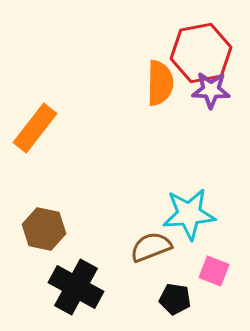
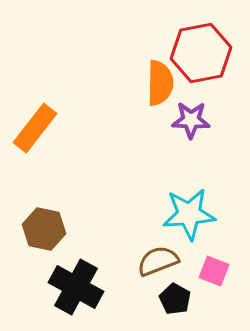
purple star: moved 20 px left, 30 px down
brown semicircle: moved 7 px right, 14 px down
black pentagon: rotated 20 degrees clockwise
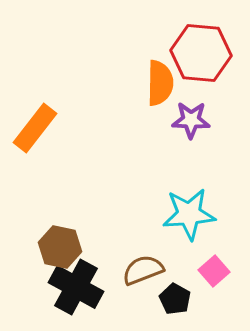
red hexagon: rotated 16 degrees clockwise
brown hexagon: moved 16 px right, 18 px down
brown semicircle: moved 15 px left, 9 px down
pink square: rotated 28 degrees clockwise
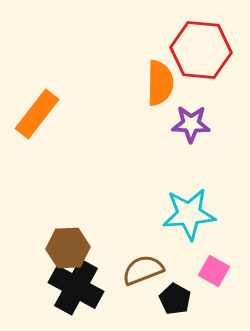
red hexagon: moved 3 px up
purple star: moved 4 px down
orange rectangle: moved 2 px right, 14 px up
brown hexagon: moved 8 px right, 1 px down; rotated 15 degrees counterclockwise
pink square: rotated 20 degrees counterclockwise
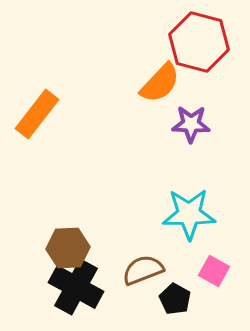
red hexagon: moved 2 px left, 8 px up; rotated 10 degrees clockwise
orange semicircle: rotated 42 degrees clockwise
cyan star: rotated 4 degrees clockwise
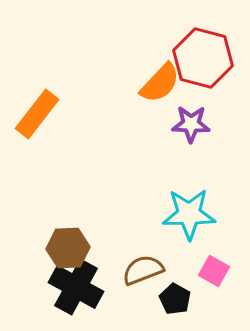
red hexagon: moved 4 px right, 16 px down
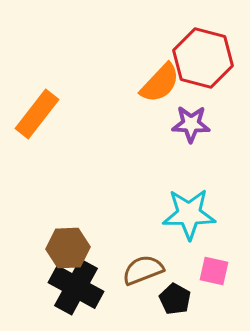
pink square: rotated 16 degrees counterclockwise
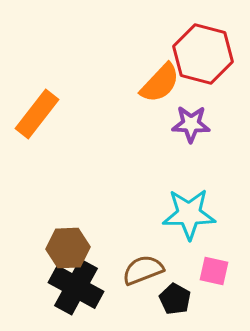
red hexagon: moved 4 px up
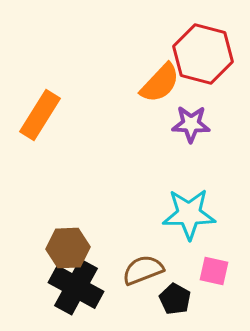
orange rectangle: moved 3 px right, 1 px down; rotated 6 degrees counterclockwise
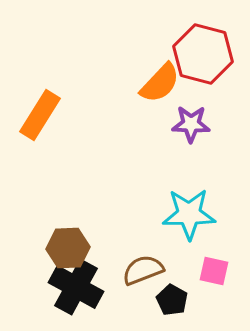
black pentagon: moved 3 px left, 1 px down
